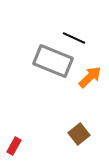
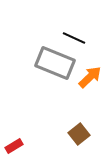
gray rectangle: moved 2 px right, 2 px down
red rectangle: rotated 30 degrees clockwise
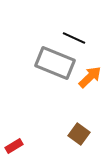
brown square: rotated 15 degrees counterclockwise
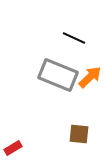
gray rectangle: moved 3 px right, 12 px down
brown square: rotated 30 degrees counterclockwise
red rectangle: moved 1 px left, 2 px down
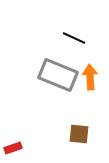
orange arrow: rotated 50 degrees counterclockwise
red rectangle: rotated 12 degrees clockwise
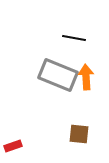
black line: rotated 15 degrees counterclockwise
orange arrow: moved 4 px left
red rectangle: moved 2 px up
